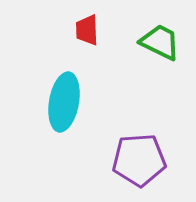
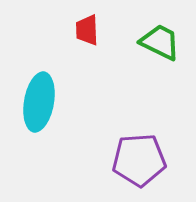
cyan ellipse: moved 25 px left
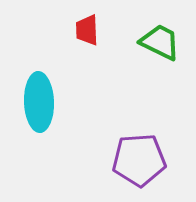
cyan ellipse: rotated 12 degrees counterclockwise
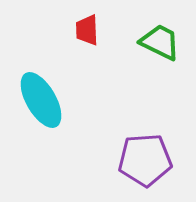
cyan ellipse: moved 2 px right, 2 px up; rotated 28 degrees counterclockwise
purple pentagon: moved 6 px right
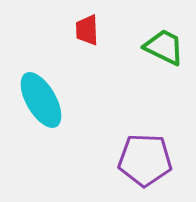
green trapezoid: moved 4 px right, 5 px down
purple pentagon: rotated 6 degrees clockwise
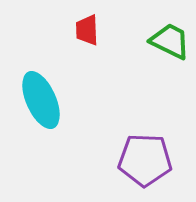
green trapezoid: moved 6 px right, 6 px up
cyan ellipse: rotated 6 degrees clockwise
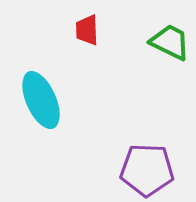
green trapezoid: moved 1 px down
purple pentagon: moved 2 px right, 10 px down
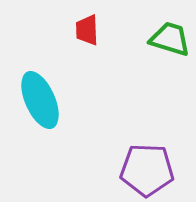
green trapezoid: moved 3 px up; rotated 9 degrees counterclockwise
cyan ellipse: moved 1 px left
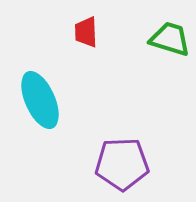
red trapezoid: moved 1 px left, 2 px down
purple pentagon: moved 25 px left, 6 px up; rotated 4 degrees counterclockwise
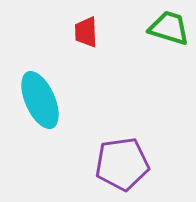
green trapezoid: moved 1 px left, 11 px up
purple pentagon: rotated 6 degrees counterclockwise
